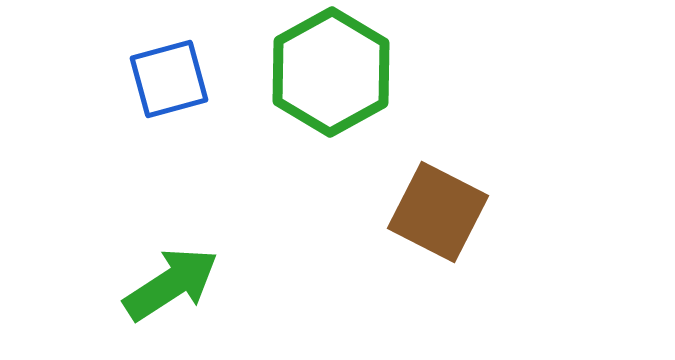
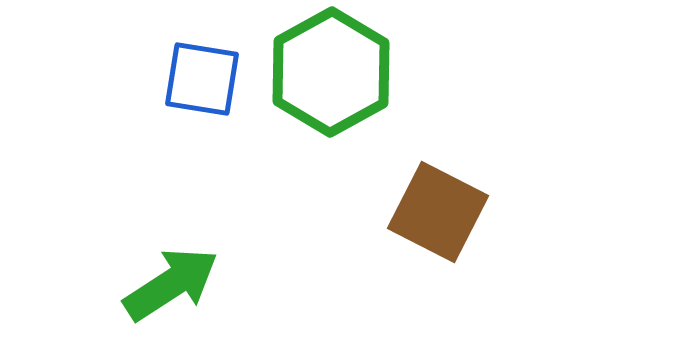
blue square: moved 33 px right; rotated 24 degrees clockwise
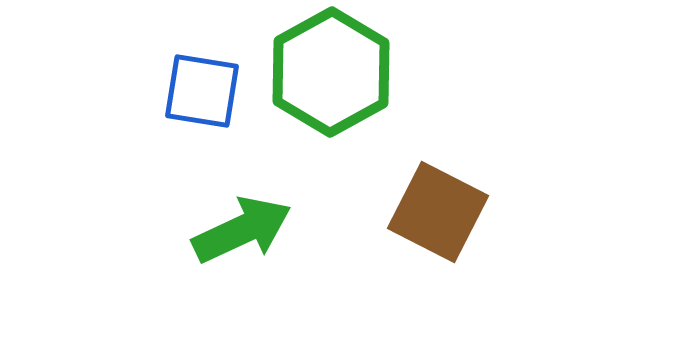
blue square: moved 12 px down
green arrow: moved 71 px right, 54 px up; rotated 8 degrees clockwise
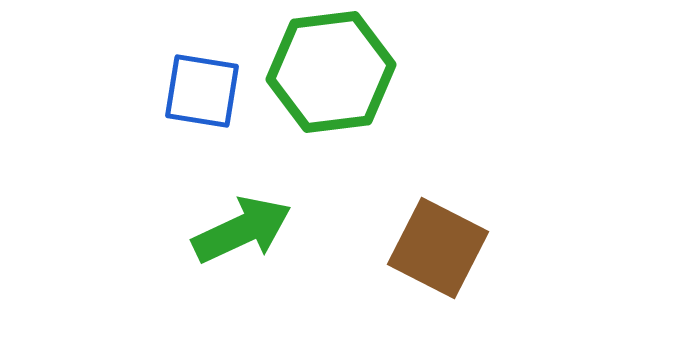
green hexagon: rotated 22 degrees clockwise
brown square: moved 36 px down
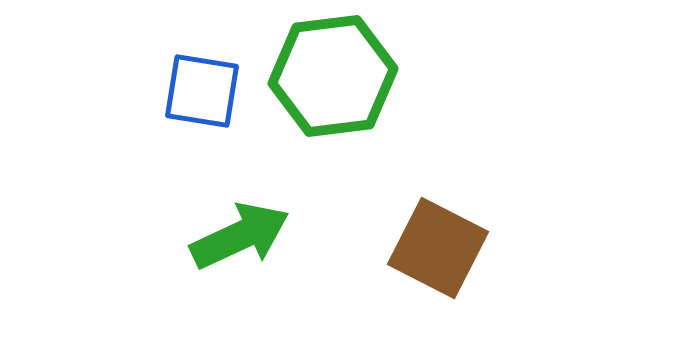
green hexagon: moved 2 px right, 4 px down
green arrow: moved 2 px left, 6 px down
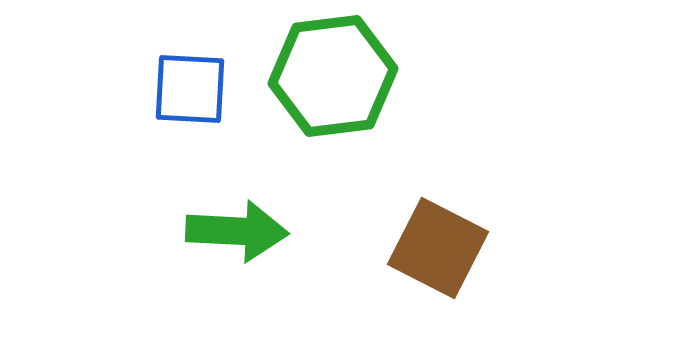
blue square: moved 12 px left, 2 px up; rotated 6 degrees counterclockwise
green arrow: moved 3 px left, 5 px up; rotated 28 degrees clockwise
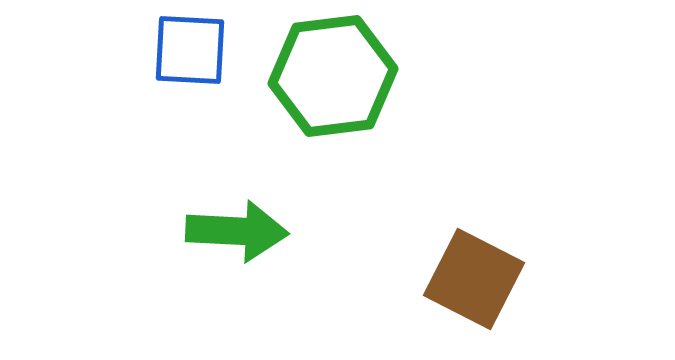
blue square: moved 39 px up
brown square: moved 36 px right, 31 px down
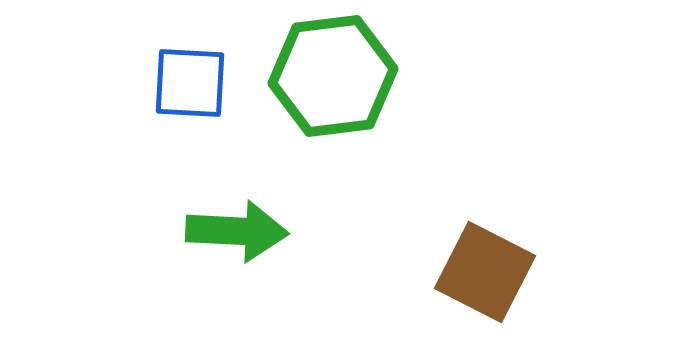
blue square: moved 33 px down
brown square: moved 11 px right, 7 px up
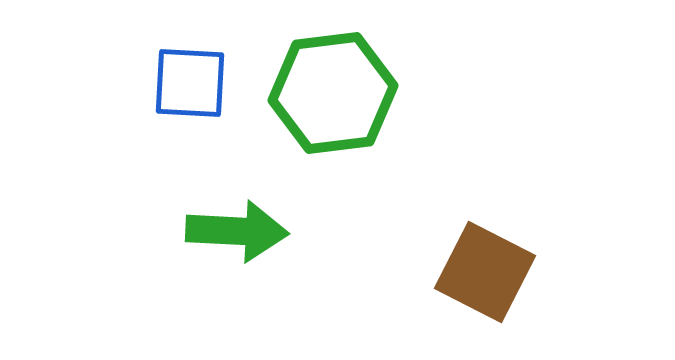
green hexagon: moved 17 px down
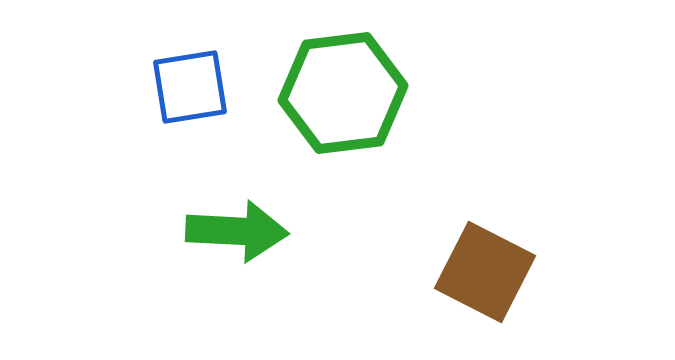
blue square: moved 4 px down; rotated 12 degrees counterclockwise
green hexagon: moved 10 px right
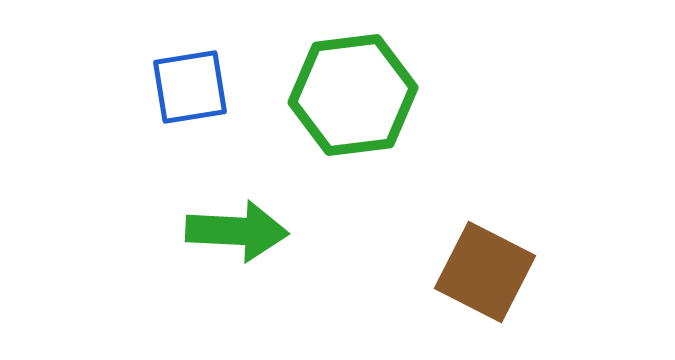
green hexagon: moved 10 px right, 2 px down
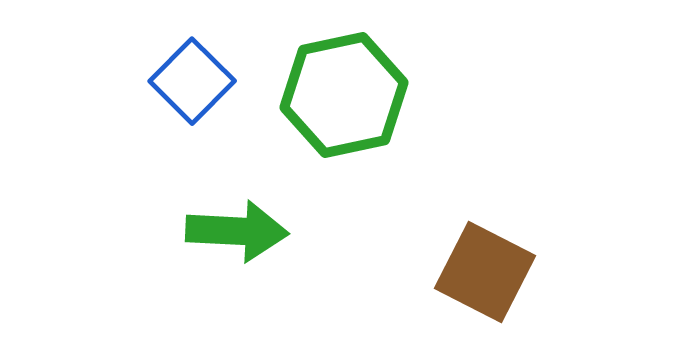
blue square: moved 2 px right, 6 px up; rotated 36 degrees counterclockwise
green hexagon: moved 9 px left; rotated 5 degrees counterclockwise
